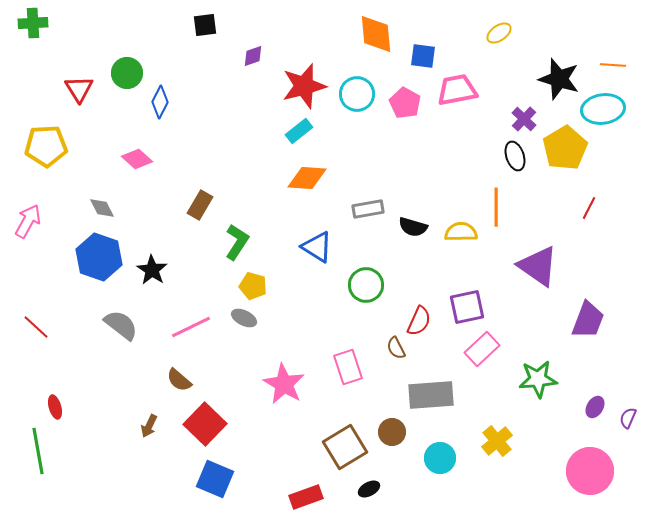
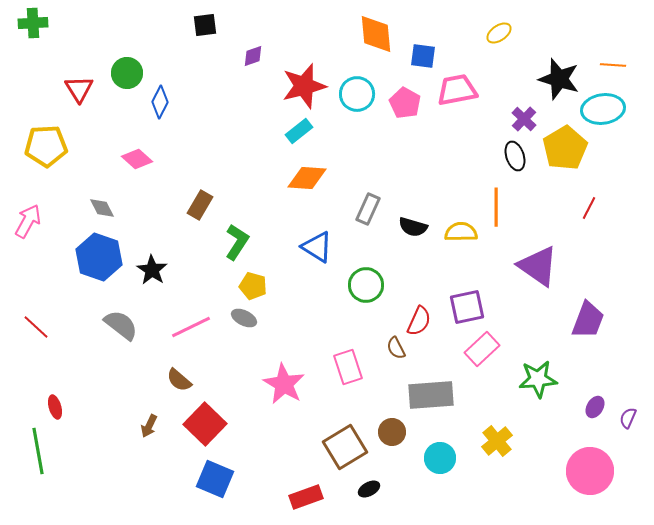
gray rectangle at (368, 209): rotated 56 degrees counterclockwise
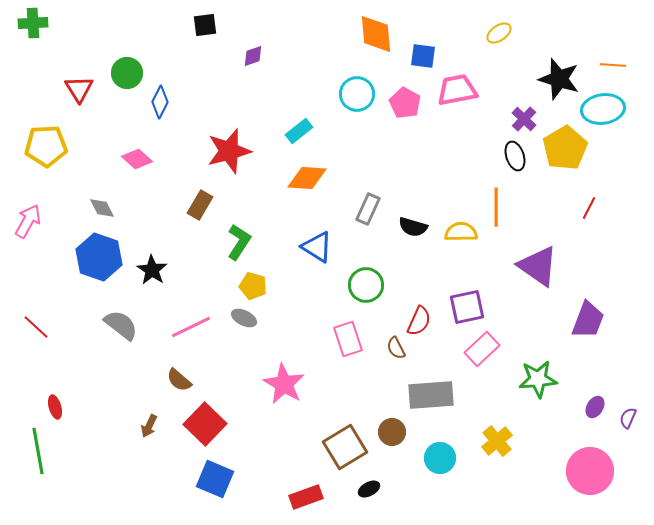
red star at (304, 86): moved 75 px left, 65 px down
green L-shape at (237, 242): moved 2 px right
pink rectangle at (348, 367): moved 28 px up
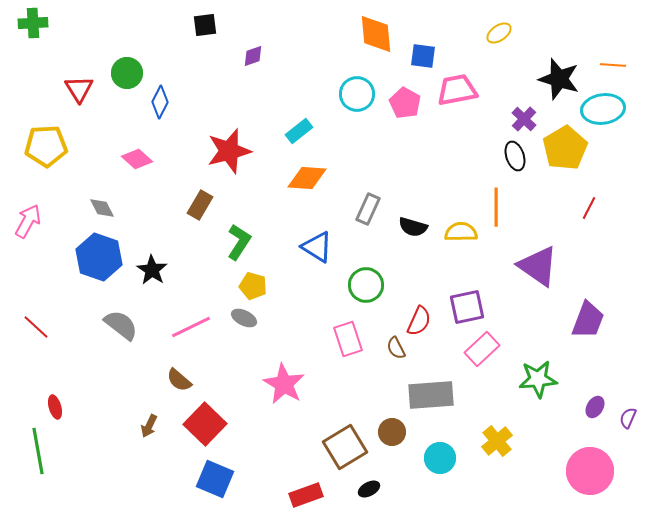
red rectangle at (306, 497): moved 2 px up
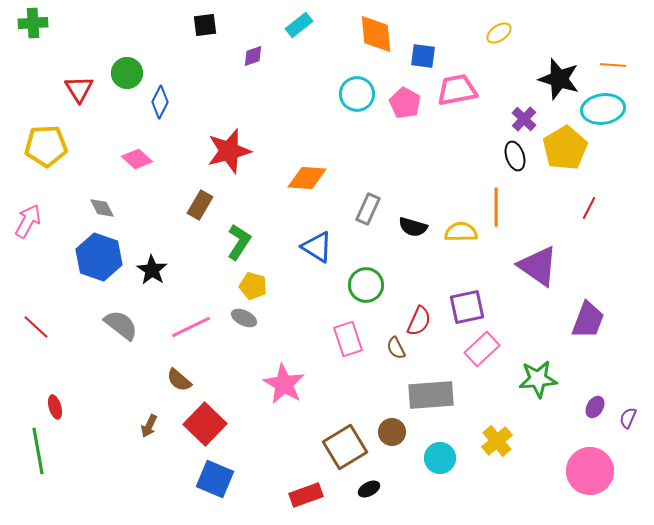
cyan rectangle at (299, 131): moved 106 px up
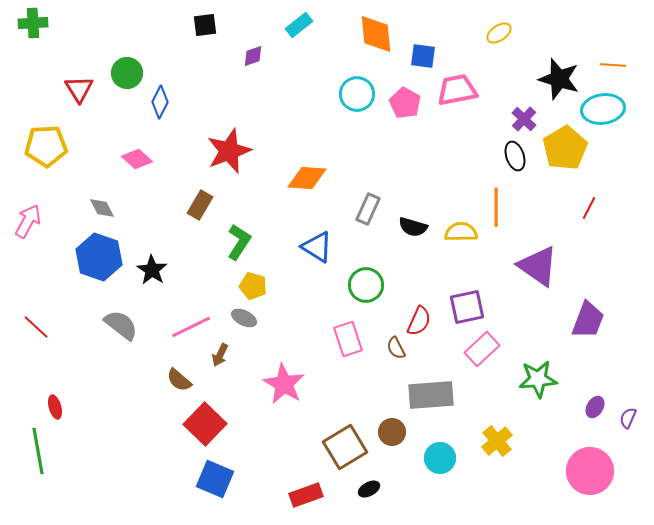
red star at (229, 151): rotated 6 degrees counterclockwise
brown arrow at (149, 426): moved 71 px right, 71 px up
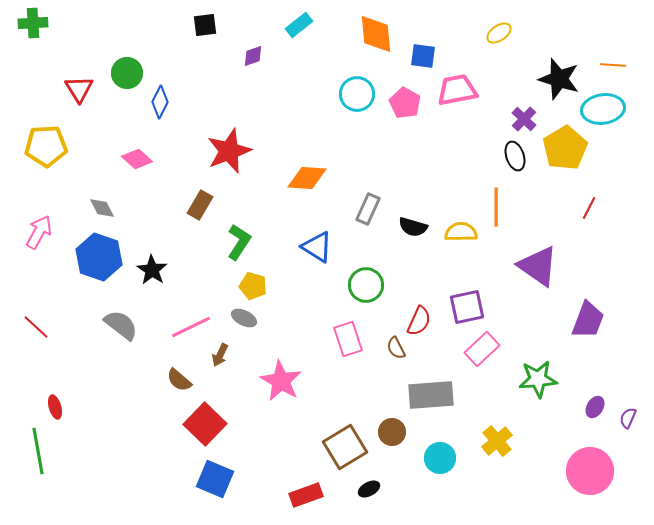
pink arrow at (28, 221): moved 11 px right, 11 px down
pink star at (284, 384): moved 3 px left, 3 px up
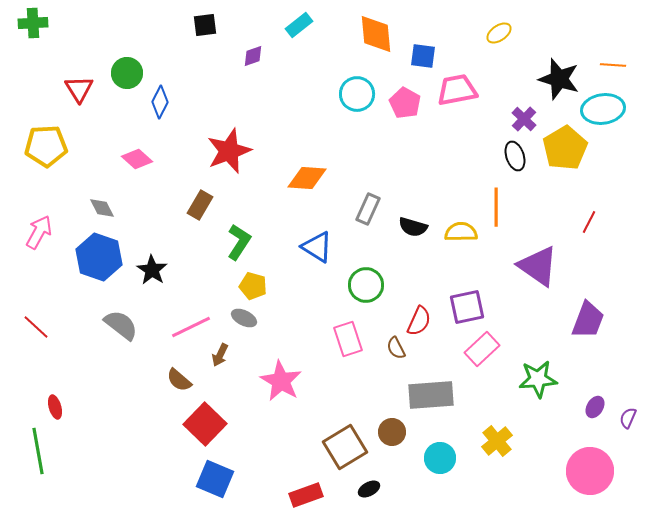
red line at (589, 208): moved 14 px down
